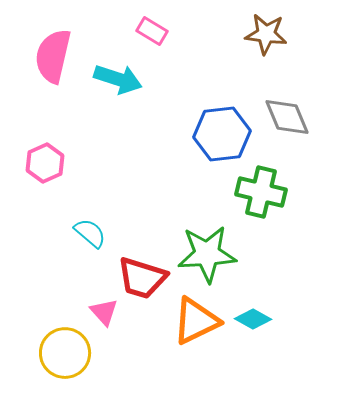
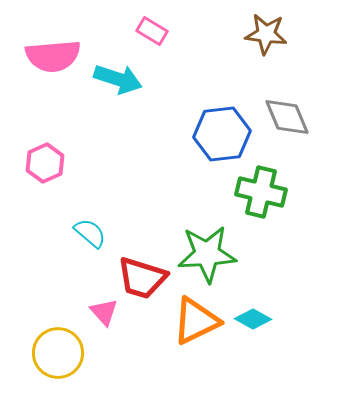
pink semicircle: rotated 108 degrees counterclockwise
yellow circle: moved 7 px left
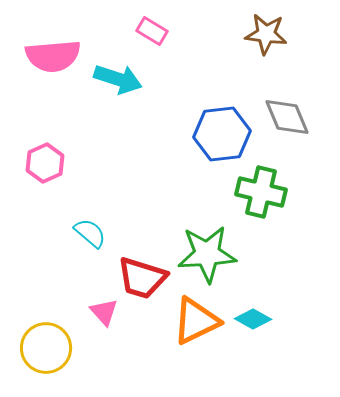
yellow circle: moved 12 px left, 5 px up
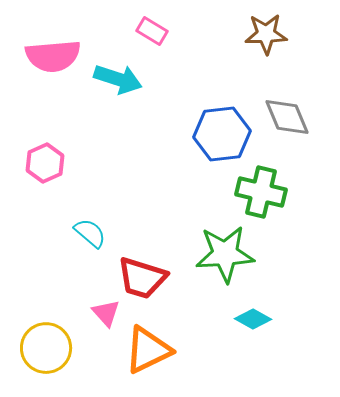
brown star: rotated 9 degrees counterclockwise
green star: moved 18 px right
pink triangle: moved 2 px right, 1 px down
orange triangle: moved 48 px left, 29 px down
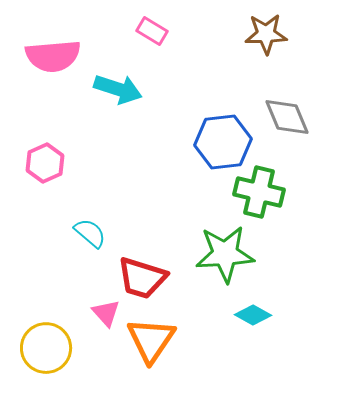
cyan arrow: moved 10 px down
blue hexagon: moved 1 px right, 8 px down
green cross: moved 2 px left
cyan diamond: moved 4 px up
orange triangle: moved 3 px right, 10 px up; rotated 30 degrees counterclockwise
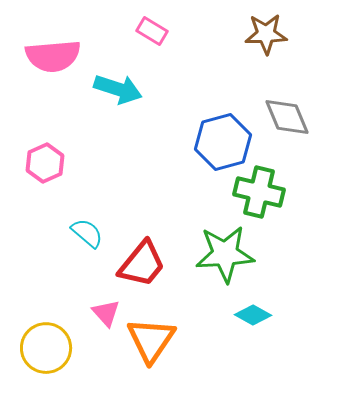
blue hexagon: rotated 8 degrees counterclockwise
cyan semicircle: moved 3 px left
red trapezoid: moved 14 px up; rotated 68 degrees counterclockwise
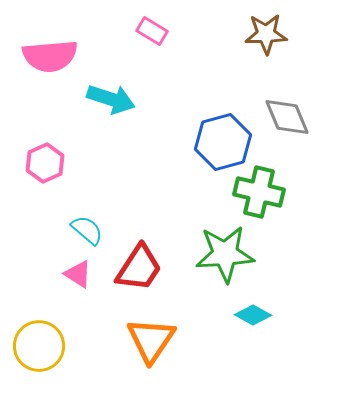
pink semicircle: moved 3 px left
cyan arrow: moved 7 px left, 10 px down
cyan semicircle: moved 3 px up
red trapezoid: moved 3 px left, 4 px down; rotated 6 degrees counterclockwise
pink triangle: moved 28 px left, 39 px up; rotated 16 degrees counterclockwise
yellow circle: moved 7 px left, 2 px up
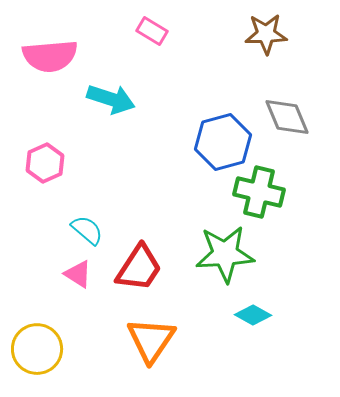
yellow circle: moved 2 px left, 3 px down
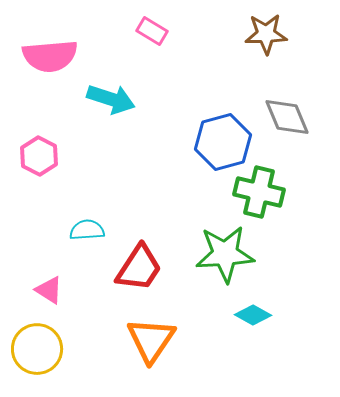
pink hexagon: moved 6 px left, 7 px up; rotated 9 degrees counterclockwise
cyan semicircle: rotated 44 degrees counterclockwise
pink triangle: moved 29 px left, 16 px down
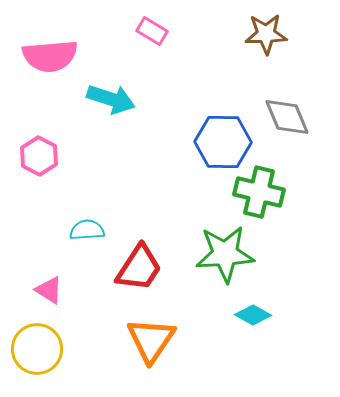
blue hexagon: rotated 16 degrees clockwise
